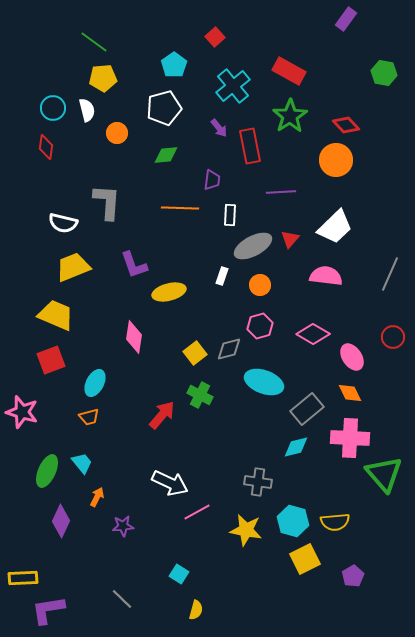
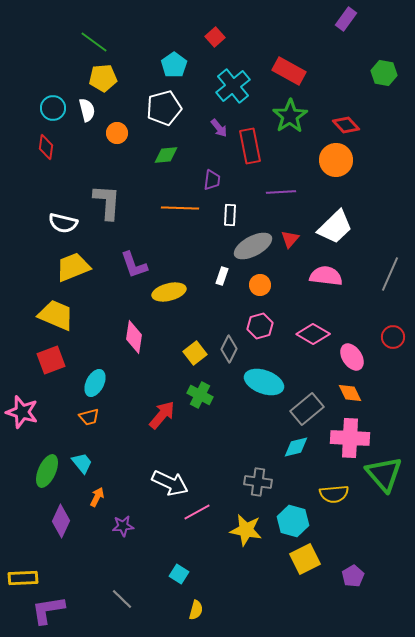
gray diamond at (229, 349): rotated 48 degrees counterclockwise
yellow semicircle at (335, 522): moved 1 px left, 28 px up
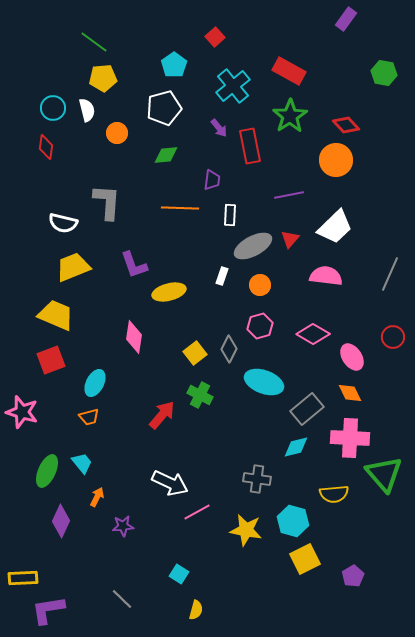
purple line at (281, 192): moved 8 px right, 3 px down; rotated 8 degrees counterclockwise
gray cross at (258, 482): moved 1 px left, 3 px up
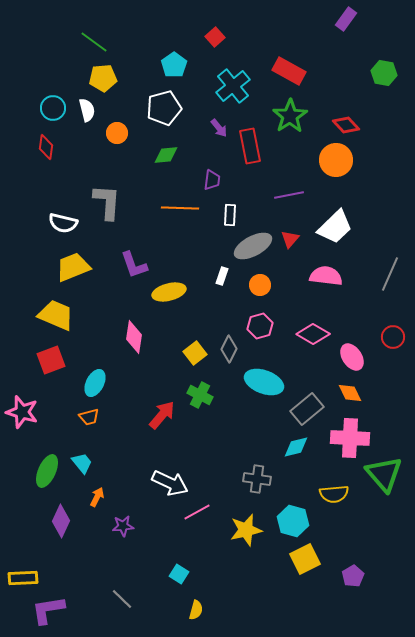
yellow star at (246, 530): rotated 24 degrees counterclockwise
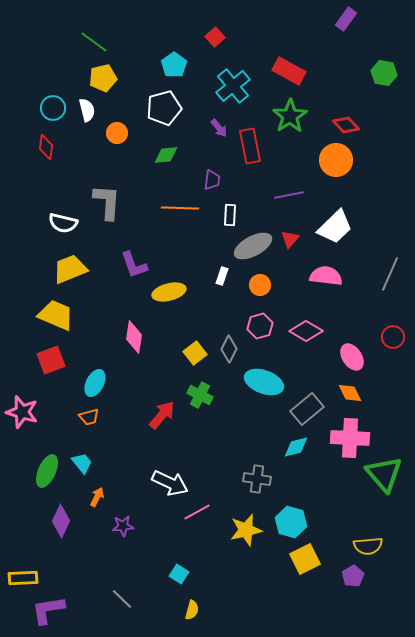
yellow pentagon at (103, 78): rotated 8 degrees counterclockwise
yellow trapezoid at (73, 267): moved 3 px left, 2 px down
pink diamond at (313, 334): moved 7 px left, 3 px up
yellow semicircle at (334, 494): moved 34 px right, 52 px down
cyan hexagon at (293, 521): moved 2 px left, 1 px down
yellow semicircle at (196, 610): moved 4 px left
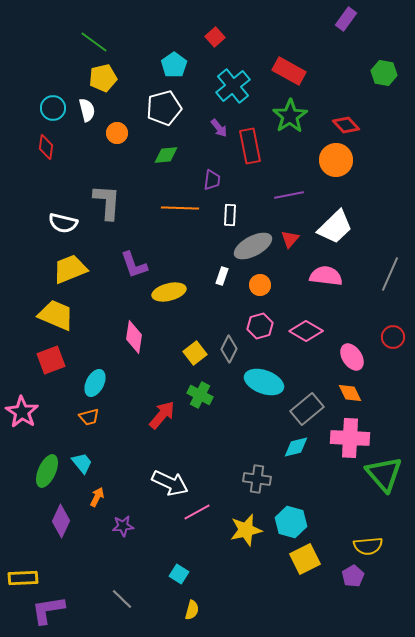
pink star at (22, 412): rotated 16 degrees clockwise
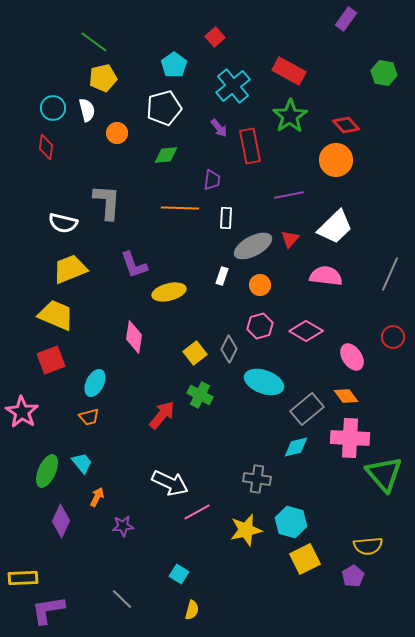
white rectangle at (230, 215): moved 4 px left, 3 px down
orange diamond at (350, 393): moved 4 px left, 3 px down; rotated 10 degrees counterclockwise
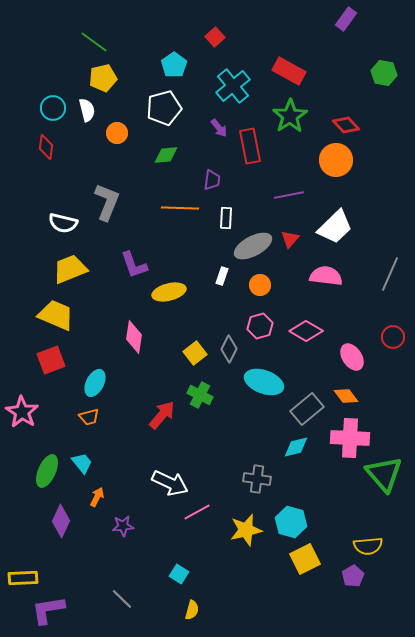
gray L-shape at (107, 202): rotated 18 degrees clockwise
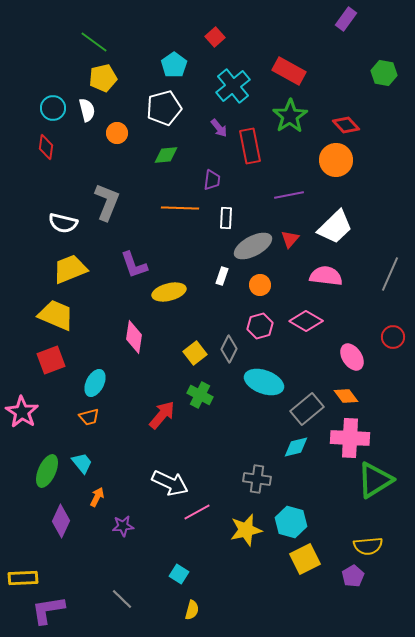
pink diamond at (306, 331): moved 10 px up
green triangle at (384, 474): moved 9 px left, 6 px down; rotated 39 degrees clockwise
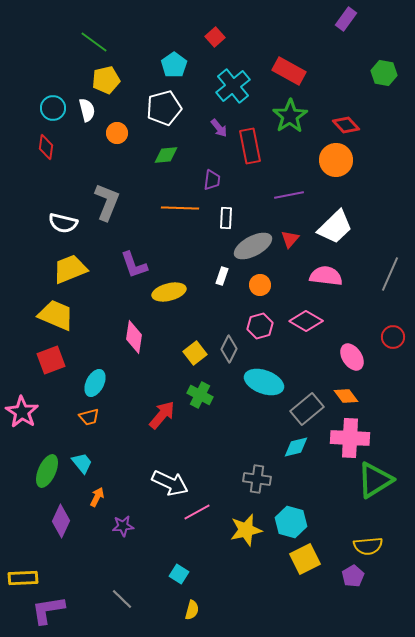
yellow pentagon at (103, 78): moved 3 px right, 2 px down
